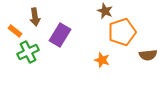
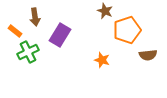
orange pentagon: moved 5 px right, 2 px up
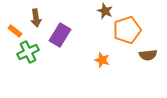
brown arrow: moved 1 px right, 1 px down
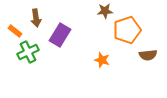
brown star: rotated 28 degrees counterclockwise
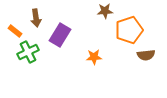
orange pentagon: moved 2 px right
brown semicircle: moved 2 px left
orange star: moved 8 px left, 3 px up; rotated 21 degrees counterclockwise
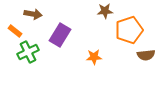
brown arrow: moved 3 px left, 4 px up; rotated 72 degrees counterclockwise
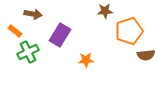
orange pentagon: moved 1 px down
orange star: moved 8 px left, 3 px down
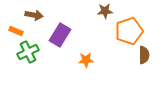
brown arrow: moved 1 px right, 1 px down
orange rectangle: moved 1 px right; rotated 16 degrees counterclockwise
brown semicircle: moved 2 px left; rotated 84 degrees counterclockwise
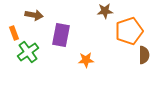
orange rectangle: moved 2 px left, 2 px down; rotated 48 degrees clockwise
purple rectangle: moved 1 px right; rotated 20 degrees counterclockwise
green cross: rotated 10 degrees counterclockwise
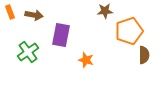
orange rectangle: moved 4 px left, 21 px up
orange star: rotated 21 degrees clockwise
